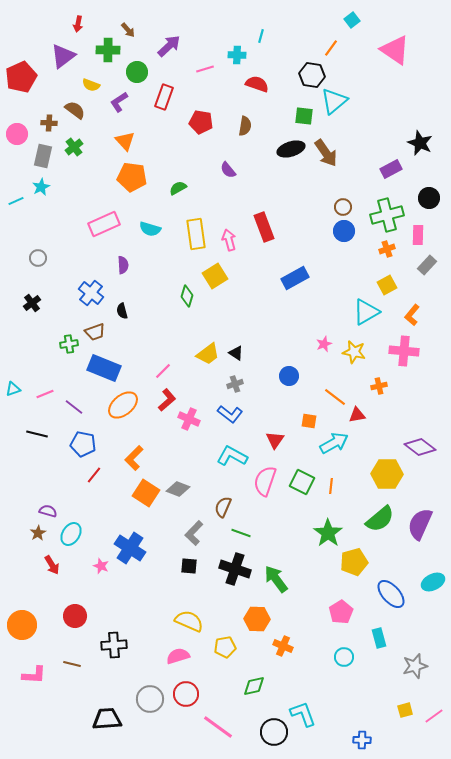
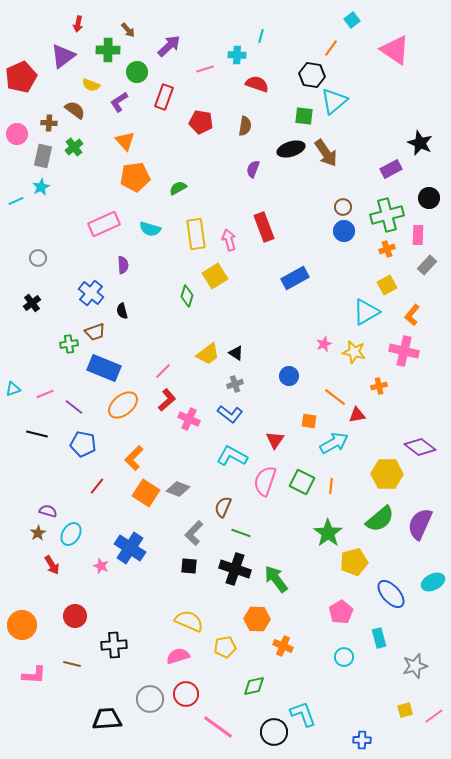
purple semicircle at (228, 170): moved 25 px right, 1 px up; rotated 60 degrees clockwise
orange pentagon at (132, 177): moved 3 px right; rotated 16 degrees counterclockwise
pink cross at (404, 351): rotated 8 degrees clockwise
red line at (94, 475): moved 3 px right, 11 px down
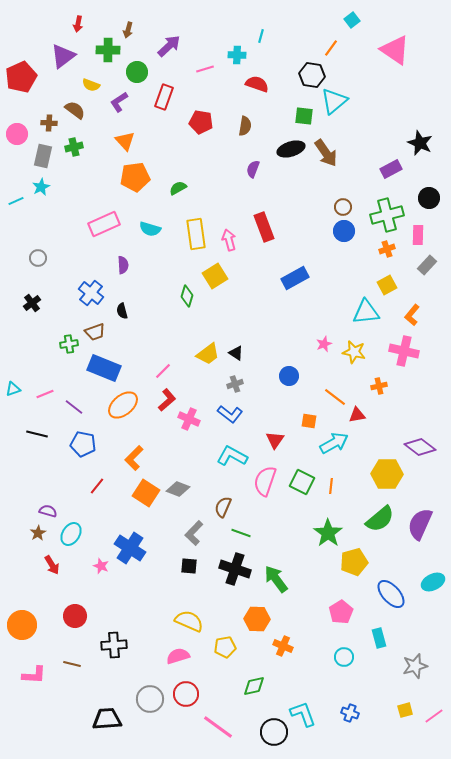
brown arrow at (128, 30): rotated 56 degrees clockwise
green cross at (74, 147): rotated 24 degrees clockwise
cyan triangle at (366, 312): rotated 24 degrees clockwise
blue cross at (362, 740): moved 12 px left, 27 px up; rotated 18 degrees clockwise
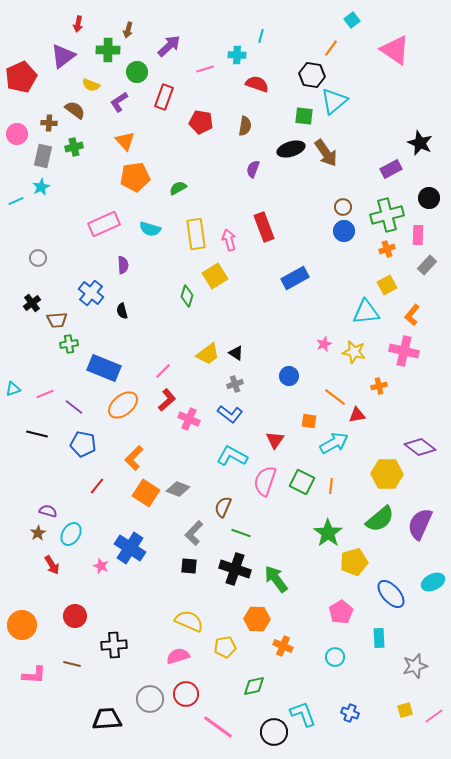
brown trapezoid at (95, 332): moved 38 px left, 12 px up; rotated 15 degrees clockwise
cyan rectangle at (379, 638): rotated 12 degrees clockwise
cyan circle at (344, 657): moved 9 px left
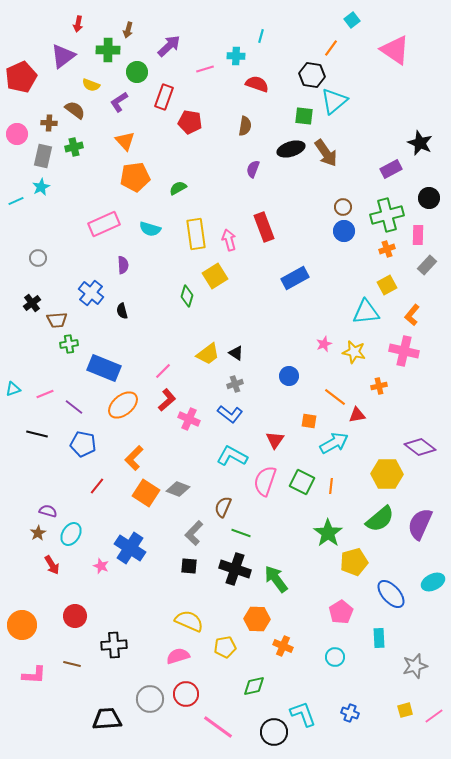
cyan cross at (237, 55): moved 1 px left, 1 px down
red pentagon at (201, 122): moved 11 px left
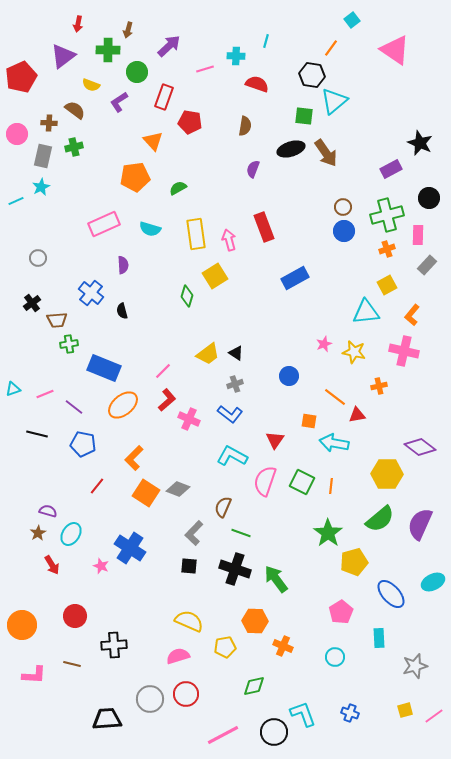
cyan line at (261, 36): moved 5 px right, 5 px down
orange triangle at (125, 141): moved 28 px right
cyan arrow at (334, 443): rotated 140 degrees counterclockwise
orange hexagon at (257, 619): moved 2 px left, 2 px down
pink line at (218, 727): moved 5 px right, 8 px down; rotated 64 degrees counterclockwise
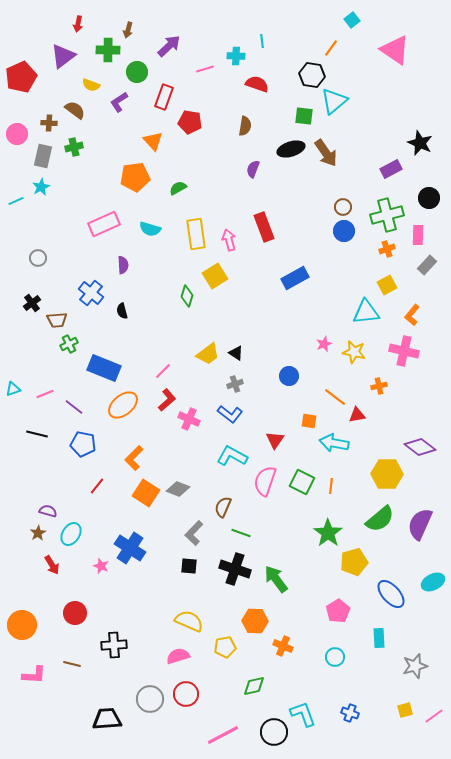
cyan line at (266, 41): moved 4 px left; rotated 24 degrees counterclockwise
green cross at (69, 344): rotated 18 degrees counterclockwise
pink pentagon at (341, 612): moved 3 px left, 1 px up
red circle at (75, 616): moved 3 px up
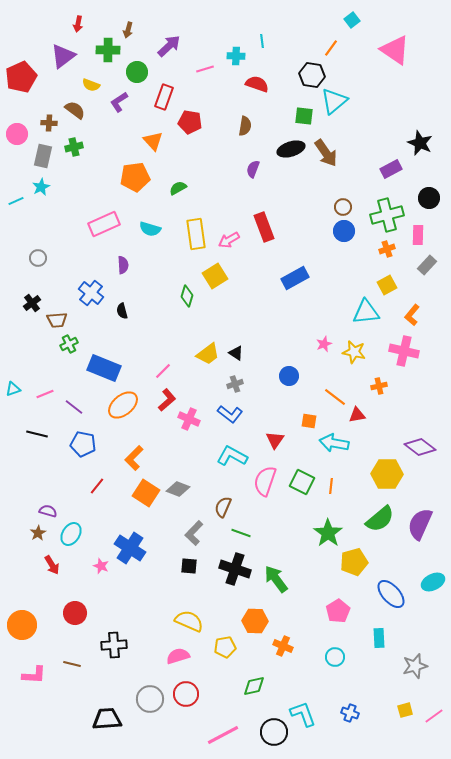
pink arrow at (229, 240): rotated 105 degrees counterclockwise
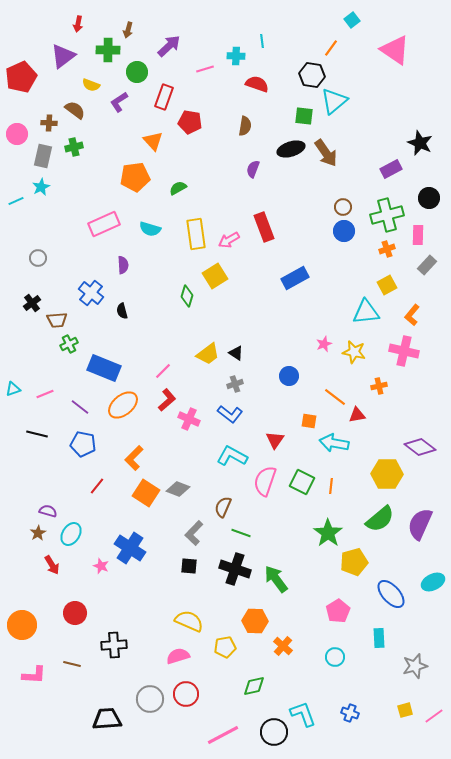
purple line at (74, 407): moved 6 px right
orange cross at (283, 646): rotated 18 degrees clockwise
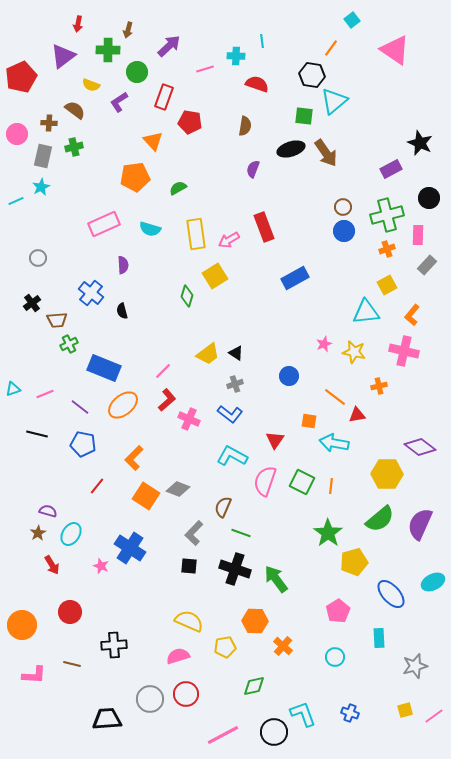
orange square at (146, 493): moved 3 px down
red circle at (75, 613): moved 5 px left, 1 px up
